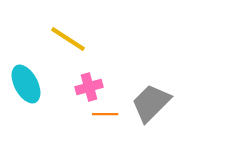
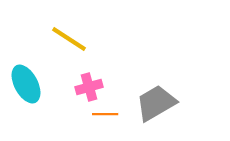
yellow line: moved 1 px right
gray trapezoid: moved 5 px right; rotated 15 degrees clockwise
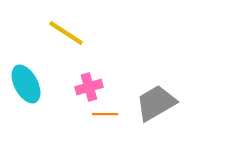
yellow line: moved 3 px left, 6 px up
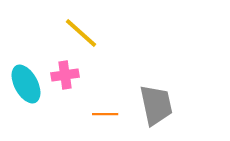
yellow line: moved 15 px right; rotated 9 degrees clockwise
pink cross: moved 24 px left, 12 px up; rotated 8 degrees clockwise
gray trapezoid: moved 2 px down; rotated 108 degrees clockwise
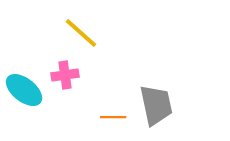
cyan ellipse: moved 2 px left, 6 px down; rotated 24 degrees counterclockwise
orange line: moved 8 px right, 3 px down
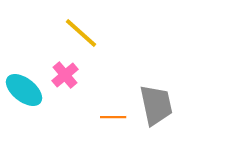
pink cross: rotated 32 degrees counterclockwise
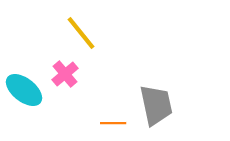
yellow line: rotated 9 degrees clockwise
pink cross: moved 1 px up
orange line: moved 6 px down
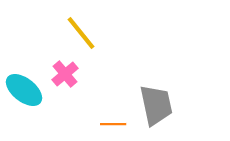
orange line: moved 1 px down
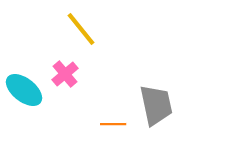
yellow line: moved 4 px up
